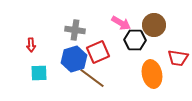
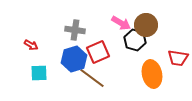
brown circle: moved 8 px left
black hexagon: rotated 15 degrees clockwise
red arrow: rotated 56 degrees counterclockwise
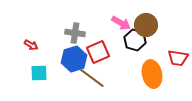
gray cross: moved 3 px down
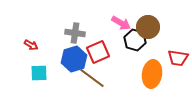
brown circle: moved 2 px right, 2 px down
orange ellipse: rotated 20 degrees clockwise
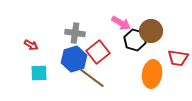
brown circle: moved 3 px right, 4 px down
red square: rotated 15 degrees counterclockwise
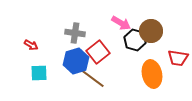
blue hexagon: moved 2 px right, 2 px down
orange ellipse: rotated 20 degrees counterclockwise
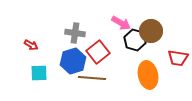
blue hexagon: moved 3 px left
orange ellipse: moved 4 px left, 1 px down
brown line: rotated 32 degrees counterclockwise
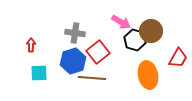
pink arrow: moved 1 px up
red arrow: rotated 120 degrees counterclockwise
red trapezoid: rotated 70 degrees counterclockwise
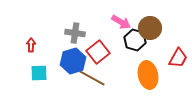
brown circle: moved 1 px left, 3 px up
brown line: rotated 24 degrees clockwise
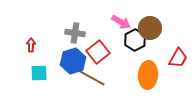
black hexagon: rotated 15 degrees clockwise
orange ellipse: rotated 16 degrees clockwise
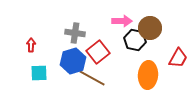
pink arrow: moved 1 px right, 1 px up; rotated 30 degrees counterclockwise
black hexagon: rotated 20 degrees counterclockwise
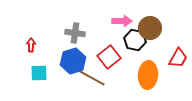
red square: moved 11 px right, 5 px down
